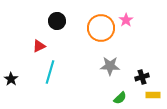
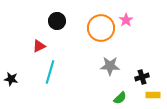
black star: rotated 24 degrees counterclockwise
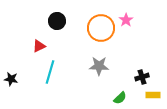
gray star: moved 11 px left
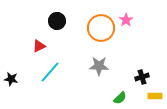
cyan line: rotated 25 degrees clockwise
yellow rectangle: moved 2 px right, 1 px down
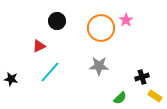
yellow rectangle: rotated 32 degrees clockwise
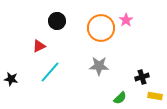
yellow rectangle: rotated 24 degrees counterclockwise
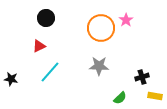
black circle: moved 11 px left, 3 px up
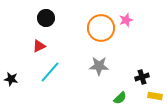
pink star: rotated 16 degrees clockwise
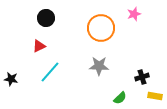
pink star: moved 8 px right, 6 px up
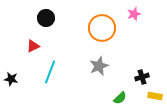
orange circle: moved 1 px right
red triangle: moved 6 px left
gray star: rotated 24 degrees counterclockwise
cyan line: rotated 20 degrees counterclockwise
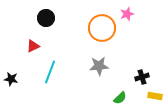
pink star: moved 7 px left
gray star: rotated 18 degrees clockwise
